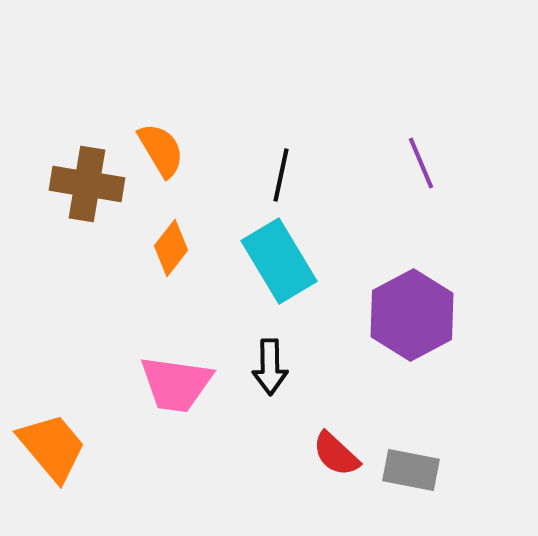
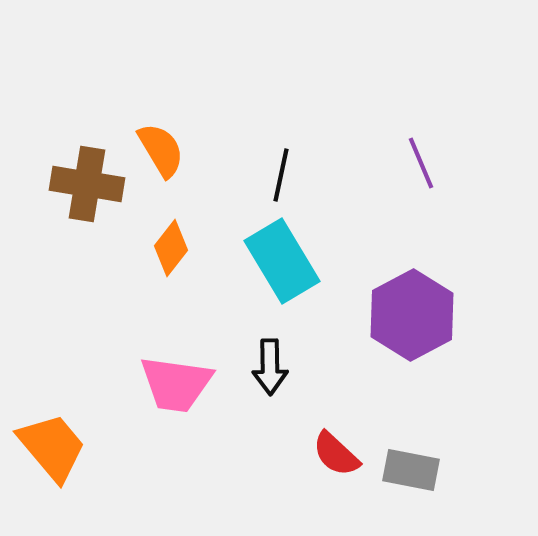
cyan rectangle: moved 3 px right
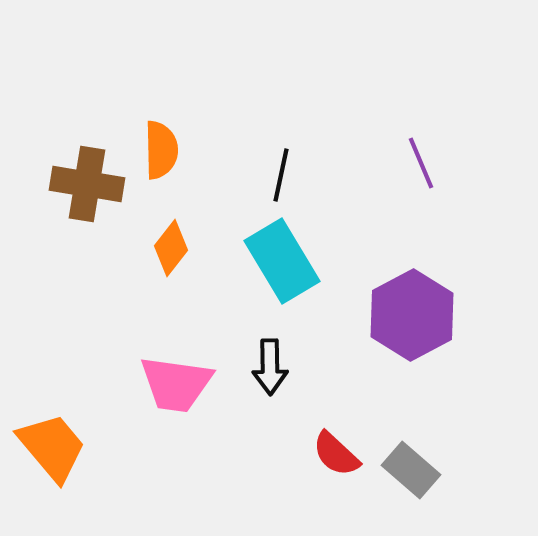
orange semicircle: rotated 30 degrees clockwise
gray rectangle: rotated 30 degrees clockwise
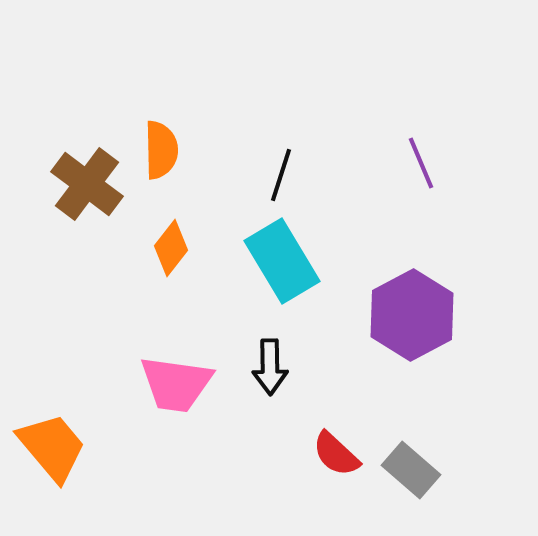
black line: rotated 6 degrees clockwise
brown cross: rotated 28 degrees clockwise
